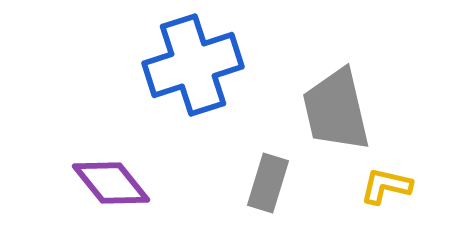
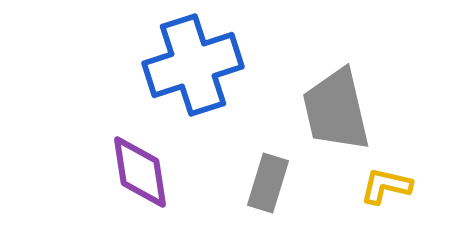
purple diamond: moved 29 px right, 11 px up; rotated 30 degrees clockwise
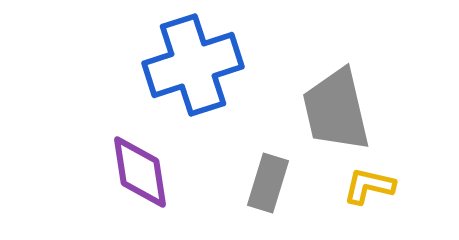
yellow L-shape: moved 17 px left
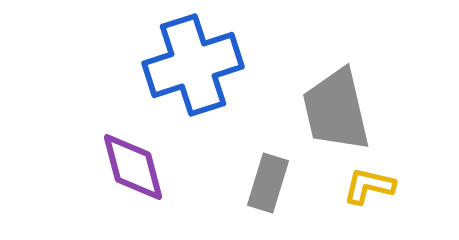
purple diamond: moved 7 px left, 5 px up; rotated 6 degrees counterclockwise
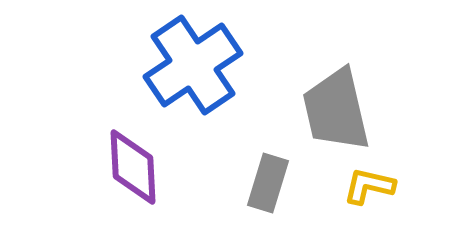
blue cross: rotated 16 degrees counterclockwise
purple diamond: rotated 12 degrees clockwise
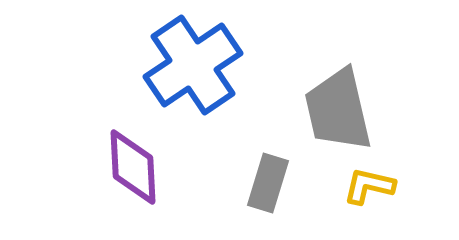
gray trapezoid: moved 2 px right
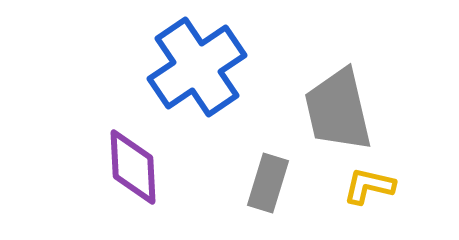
blue cross: moved 4 px right, 2 px down
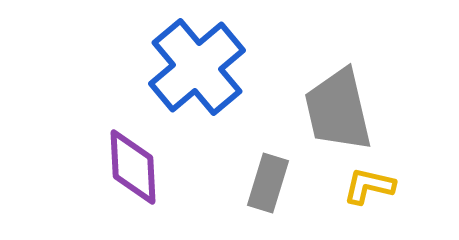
blue cross: rotated 6 degrees counterclockwise
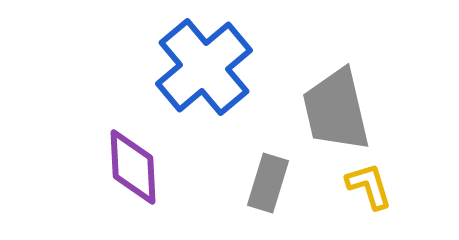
blue cross: moved 7 px right
gray trapezoid: moved 2 px left
yellow L-shape: rotated 60 degrees clockwise
